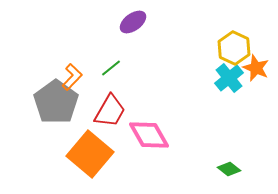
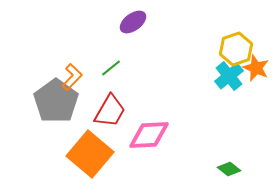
yellow hexagon: moved 2 px right, 1 px down; rotated 16 degrees clockwise
cyan cross: moved 2 px up
gray pentagon: moved 1 px up
pink diamond: rotated 63 degrees counterclockwise
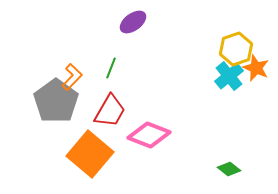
green line: rotated 30 degrees counterclockwise
pink diamond: rotated 24 degrees clockwise
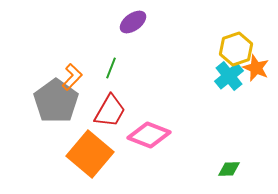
green diamond: rotated 40 degrees counterclockwise
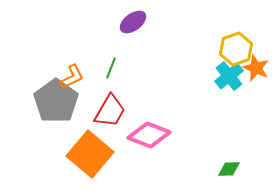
orange L-shape: rotated 20 degrees clockwise
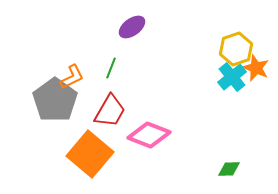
purple ellipse: moved 1 px left, 5 px down
cyan cross: moved 3 px right, 1 px down
gray pentagon: moved 1 px left, 1 px up
